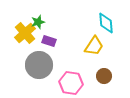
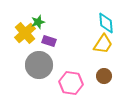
yellow trapezoid: moved 9 px right, 2 px up
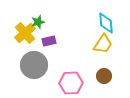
purple rectangle: rotated 32 degrees counterclockwise
gray circle: moved 5 px left
pink hexagon: rotated 10 degrees counterclockwise
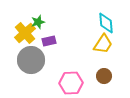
gray circle: moved 3 px left, 5 px up
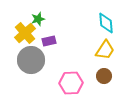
green star: moved 3 px up
yellow trapezoid: moved 2 px right, 6 px down
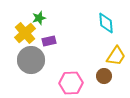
green star: moved 1 px right, 1 px up
yellow trapezoid: moved 11 px right, 6 px down
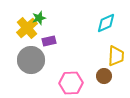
cyan diamond: rotated 70 degrees clockwise
yellow cross: moved 2 px right, 5 px up
yellow trapezoid: rotated 30 degrees counterclockwise
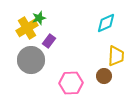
yellow cross: rotated 10 degrees clockwise
purple rectangle: rotated 40 degrees counterclockwise
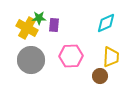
green star: rotated 16 degrees clockwise
yellow cross: rotated 30 degrees counterclockwise
purple rectangle: moved 5 px right, 16 px up; rotated 32 degrees counterclockwise
yellow trapezoid: moved 5 px left, 1 px down
brown circle: moved 4 px left
pink hexagon: moved 27 px up
